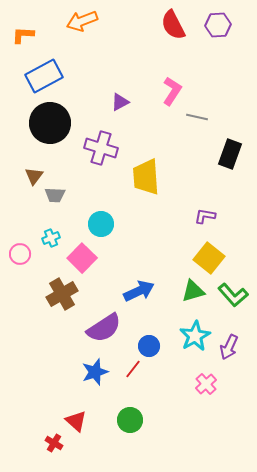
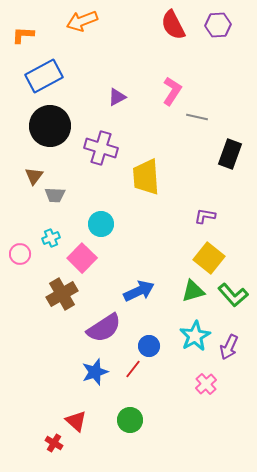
purple triangle: moved 3 px left, 5 px up
black circle: moved 3 px down
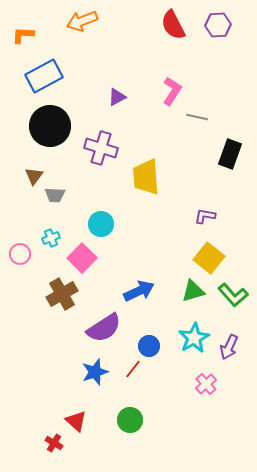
cyan star: moved 1 px left, 2 px down
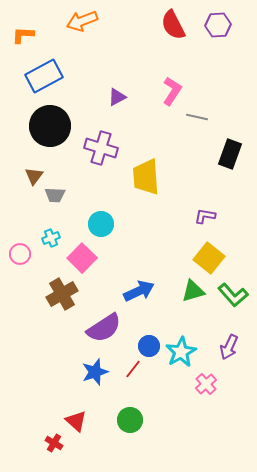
cyan star: moved 13 px left, 14 px down
